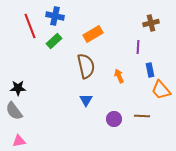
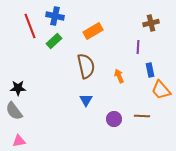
orange rectangle: moved 3 px up
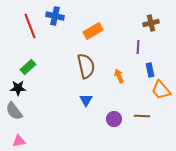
green rectangle: moved 26 px left, 26 px down
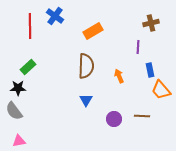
blue cross: rotated 24 degrees clockwise
red line: rotated 20 degrees clockwise
brown semicircle: rotated 15 degrees clockwise
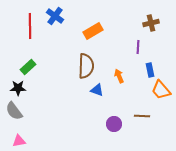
blue triangle: moved 11 px right, 10 px up; rotated 40 degrees counterclockwise
purple circle: moved 5 px down
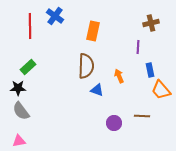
orange rectangle: rotated 48 degrees counterclockwise
gray semicircle: moved 7 px right
purple circle: moved 1 px up
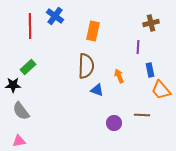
black star: moved 5 px left, 3 px up
brown line: moved 1 px up
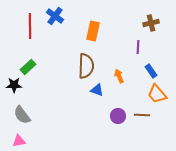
blue rectangle: moved 1 px right, 1 px down; rotated 24 degrees counterclockwise
black star: moved 1 px right
orange trapezoid: moved 4 px left, 4 px down
gray semicircle: moved 1 px right, 4 px down
purple circle: moved 4 px right, 7 px up
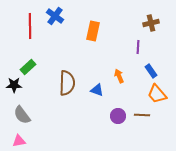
brown semicircle: moved 19 px left, 17 px down
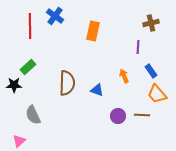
orange arrow: moved 5 px right
gray semicircle: moved 11 px right; rotated 12 degrees clockwise
pink triangle: rotated 32 degrees counterclockwise
